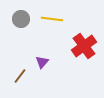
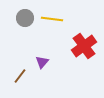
gray circle: moved 4 px right, 1 px up
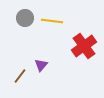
yellow line: moved 2 px down
purple triangle: moved 1 px left, 3 px down
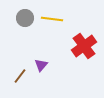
yellow line: moved 2 px up
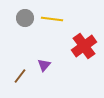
purple triangle: moved 3 px right
